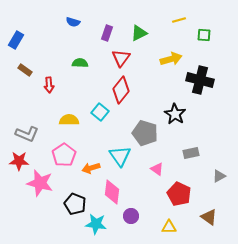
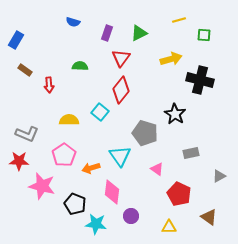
green semicircle: moved 3 px down
pink star: moved 2 px right, 3 px down
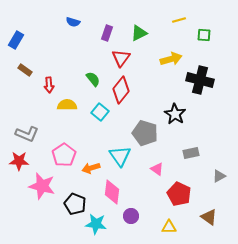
green semicircle: moved 13 px right, 13 px down; rotated 49 degrees clockwise
yellow semicircle: moved 2 px left, 15 px up
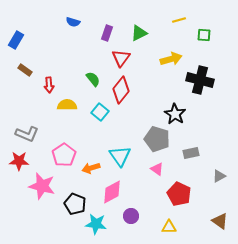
gray pentagon: moved 12 px right, 6 px down
pink diamond: rotated 55 degrees clockwise
brown triangle: moved 11 px right, 4 px down
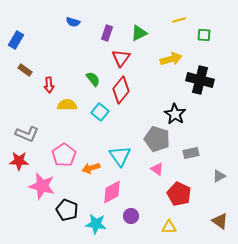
black pentagon: moved 8 px left, 6 px down
